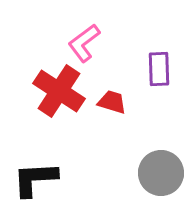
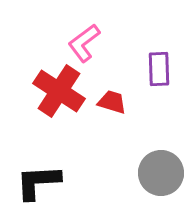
black L-shape: moved 3 px right, 3 px down
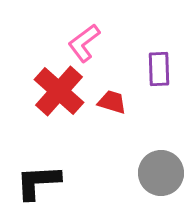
red cross: rotated 9 degrees clockwise
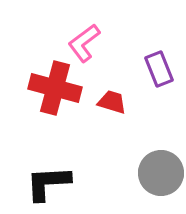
purple rectangle: rotated 20 degrees counterclockwise
red cross: moved 4 px left, 3 px up; rotated 27 degrees counterclockwise
black L-shape: moved 10 px right, 1 px down
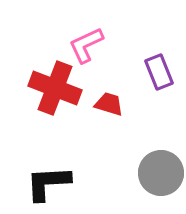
pink L-shape: moved 2 px right, 2 px down; rotated 12 degrees clockwise
purple rectangle: moved 3 px down
red cross: rotated 6 degrees clockwise
red trapezoid: moved 3 px left, 2 px down
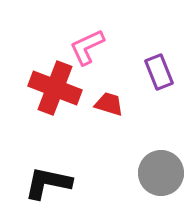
pink L-shape: moved 1 px right, 2 px down
black L-shape: rotated 15 degrees clockwise
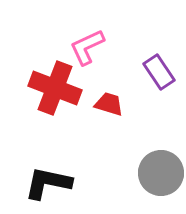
purple rectangle: rotated 12 degrees counterclockwise
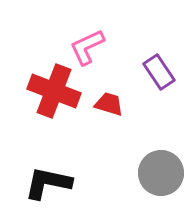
red cross: moved 1 px left, 3 px down
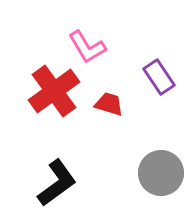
pink L-shape: rotated 96 degrees counterclockwise
purple rectangle: moved 5 px down
red cross: rotated 33 degrees clockwise
black L-shape: moved 9 px right; rotated 132 degrees clockwise
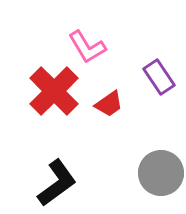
red cross: rotated 9 degrees counterclockwise
red trapezoid: rotated 128 degrees clockwise
